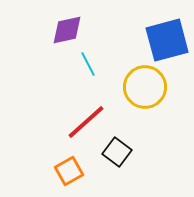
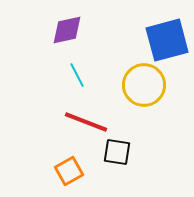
cyan line: moved 11 px left, 11 px down
yellow circle: moved 1 px left, 2 px up
red line: rotated 63 degrees clockwise
black square: rotated 28 degrees counterclockwise
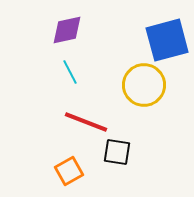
cyan line: moved 7 px left, 3 px up
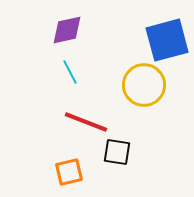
orange square: moved 1 px down; rotated 16 degrees clockwise
